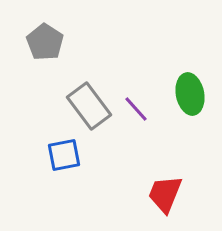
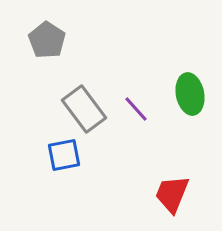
gray pentagon: moved 2 px right, 2 px up
gray rectangle: moved 5 px left, 3 px down
red trapezoid: moved 7 px right
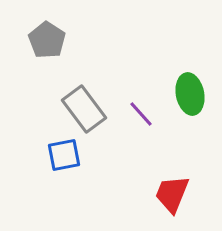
purple line: moved 5 px right, 5 px down
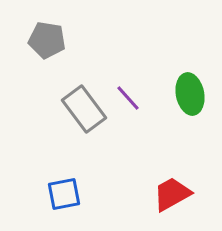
gray pentagon: rotated 24 degrees counterclockwise
purple line: moved 13 px left, 16 px up
blue square: moved 39 px down
red trapezoid: rotated 39 degrees clockwise
